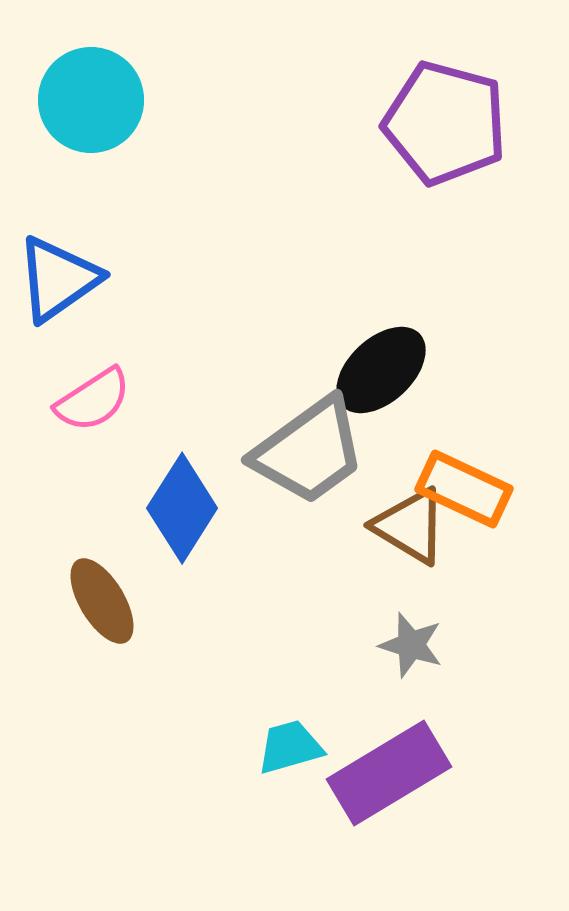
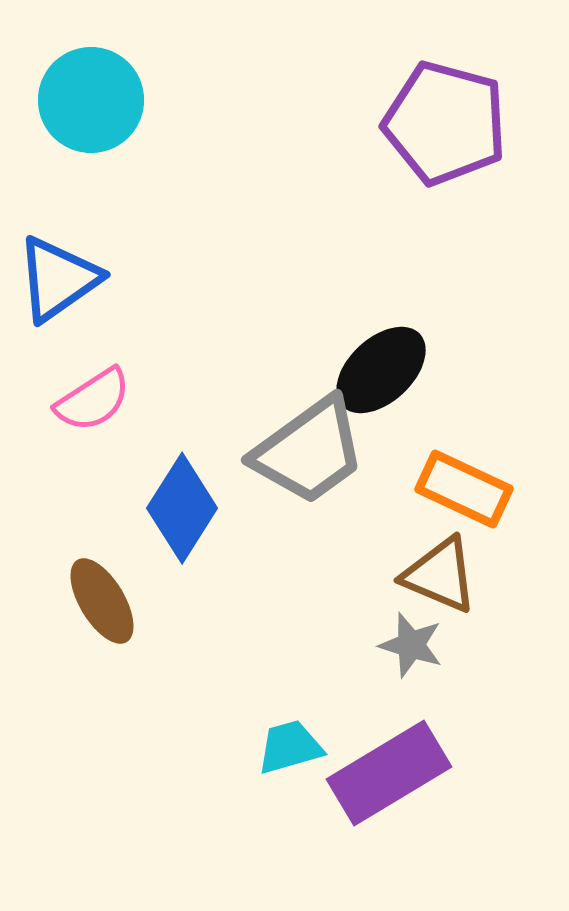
brown triangle: moved 30 px right, 49 px down; rotated 8 degrees counterclockwise
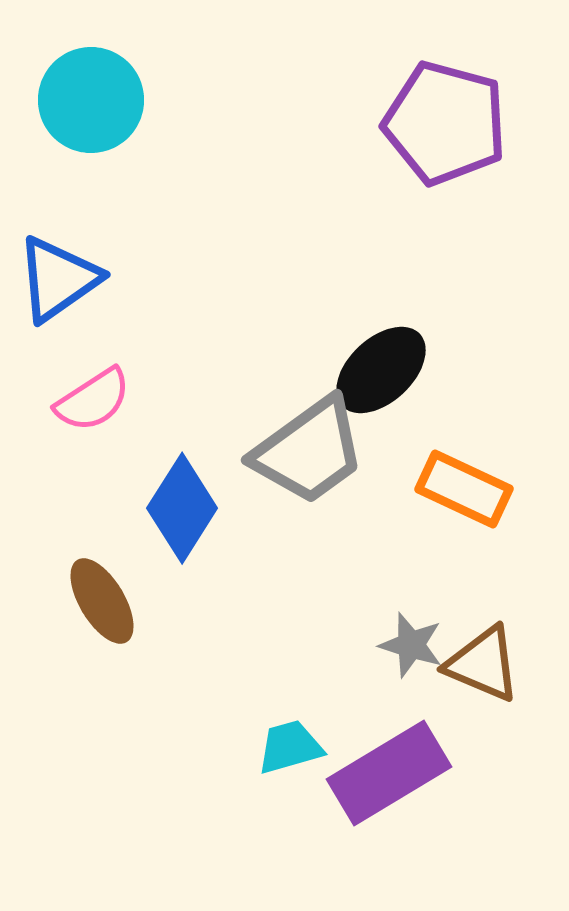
brown triangle: moved 43 px right, 89 px down
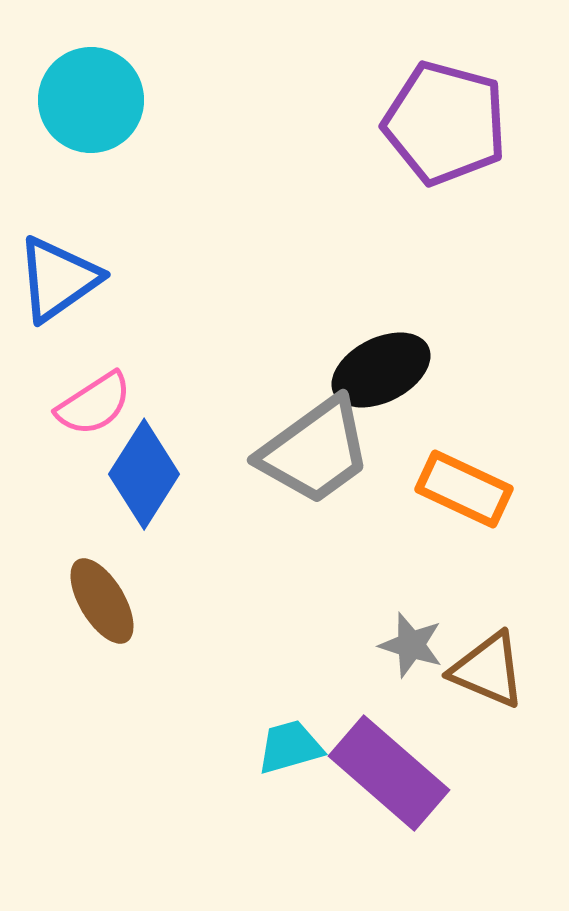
black ellipse: rotated 16 degrees clockwise
pink semicircle: moved 1 px right, 4 px down
gray trapezoid: moved 6 px right
blue diamond: moved 38 px left, 34 px up
brown triangle: moved 5 px right, 6 px down
purple rectangle: rotated 72 degrees clockwise
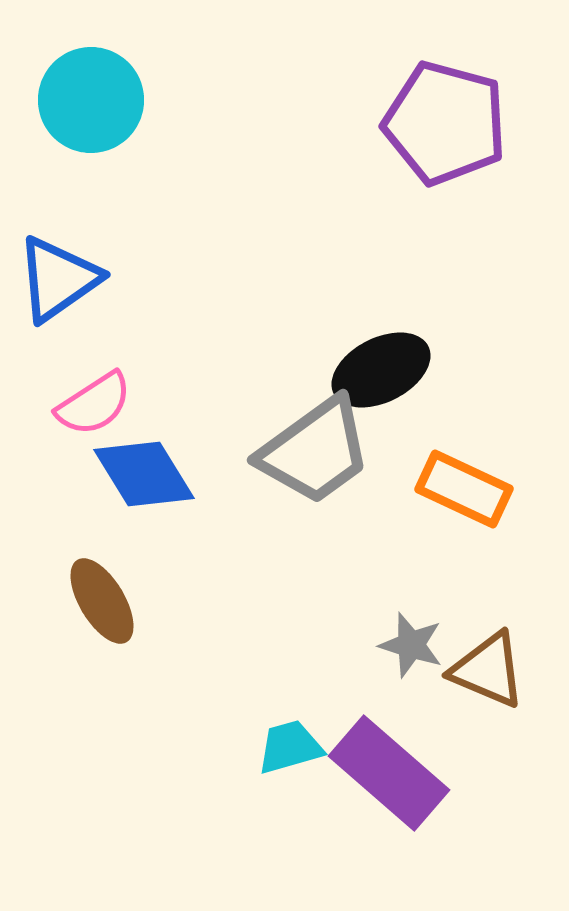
blue diamond: rotated 64 degrees counterclockwise
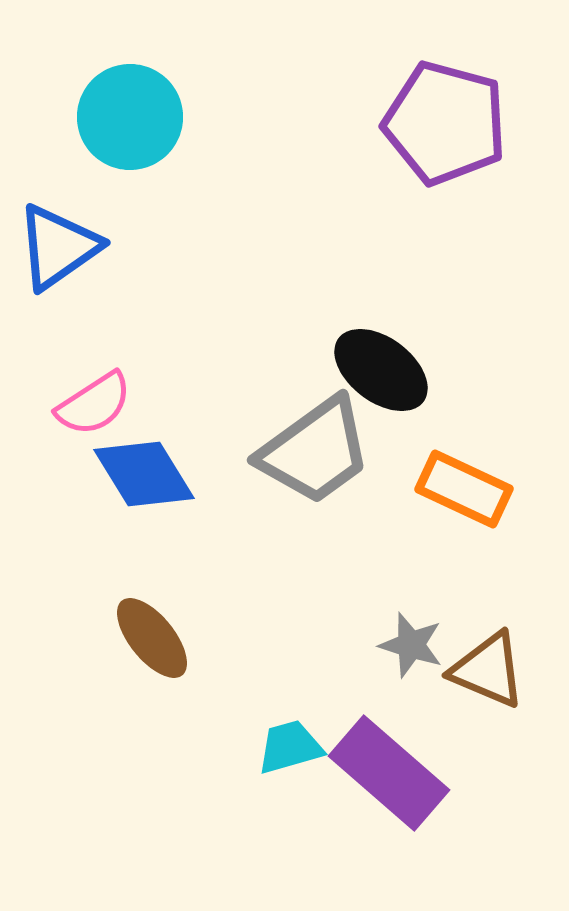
cyan circle: moved 39 px right, 17 px down
blue triangle: moved 32 px up
black ellipse: rotated 64 degrees clockwise
brown ellipse: moved 50 px right, 37 px down; rotated 8 degrees counterclockwise
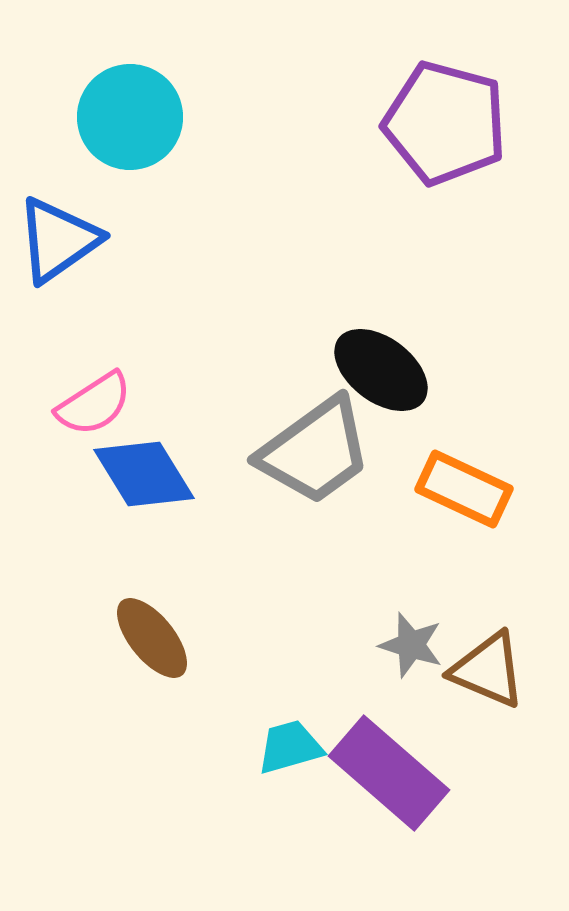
blue triangle: moved 7 px up
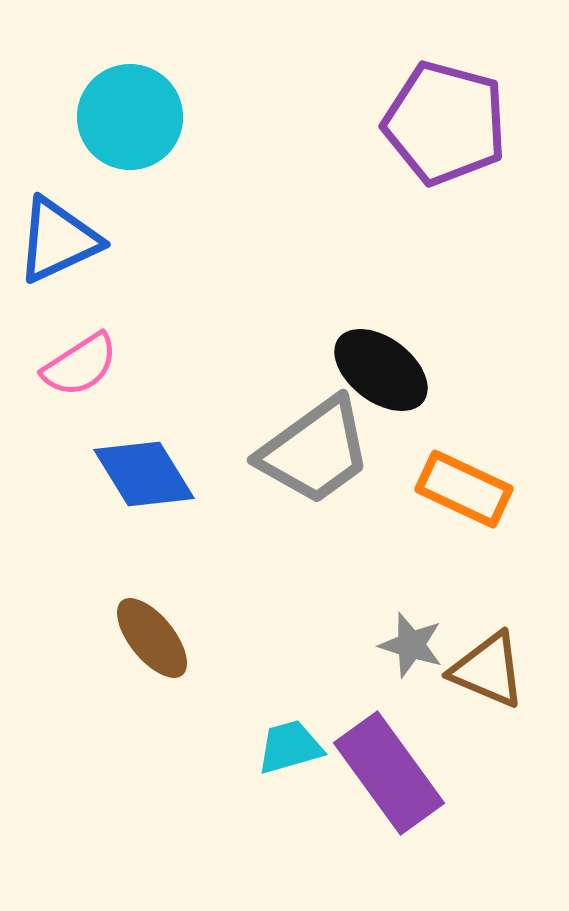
blue triangle: rotated 10 degrees clockwise
pink semicircle: moved 14 px left, 39 px up
purple rectangle: rotated 13 degrees clockwise
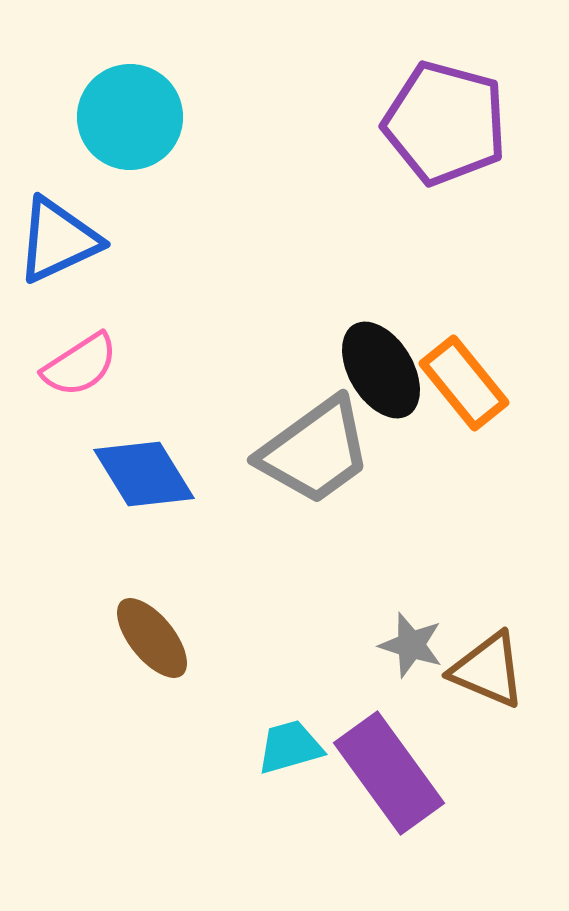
black ellipse: rotated 22 degrees clockwise
orange rectangle: moved 106 px up; rotated 26 degrees clockwise
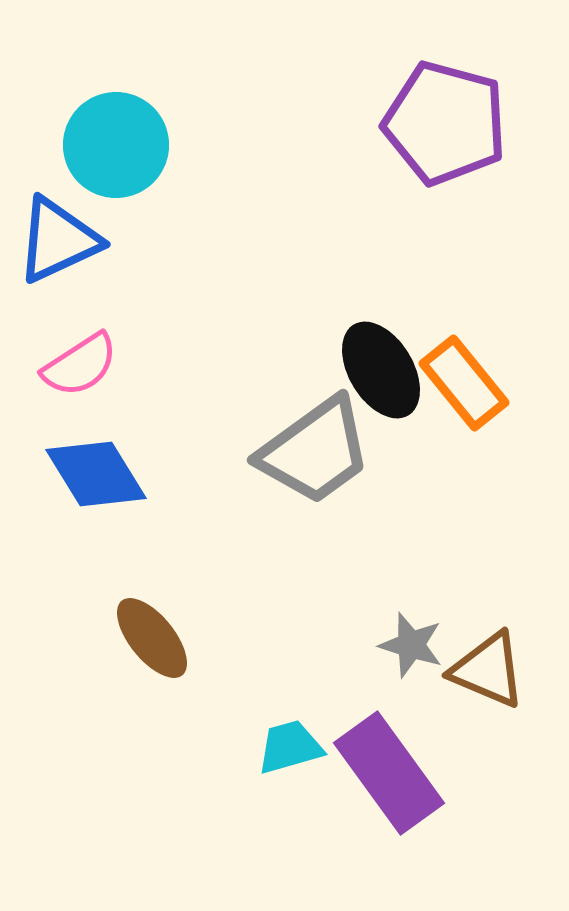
cyan circle: moved 14 px left, 28 px down
blue diamond: moved 48 px left
